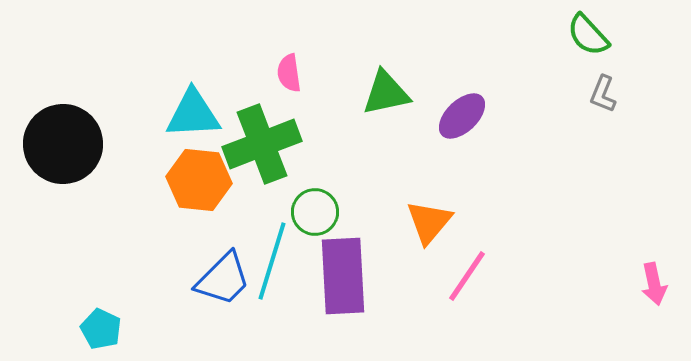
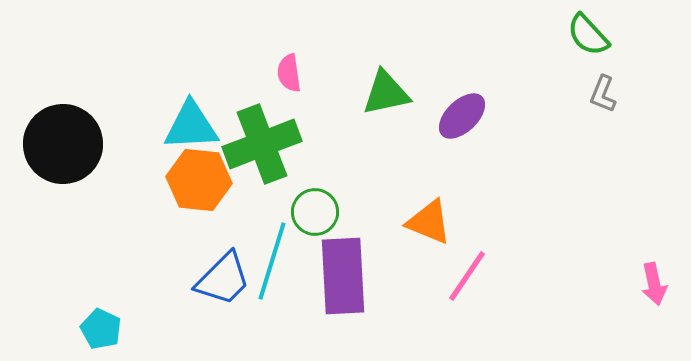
cyan triangle: moved 2 px left, 12 px down
orange triangle: rotated 48 degrees counterclockwise
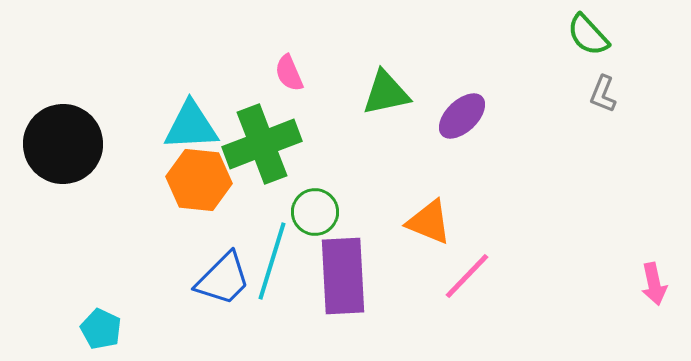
pink semicircle: rotated 15 degrees counterclockwise
pink line: rotated 10 degrees clockwise
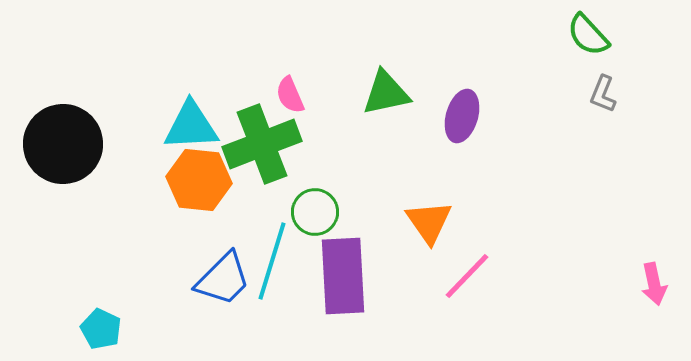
pink semicircle: moved 1 px right, 22 px down
purple ellipse: rotated 30 degrees counterclockwise
orange triangle: rotated 33 degrees clockwise
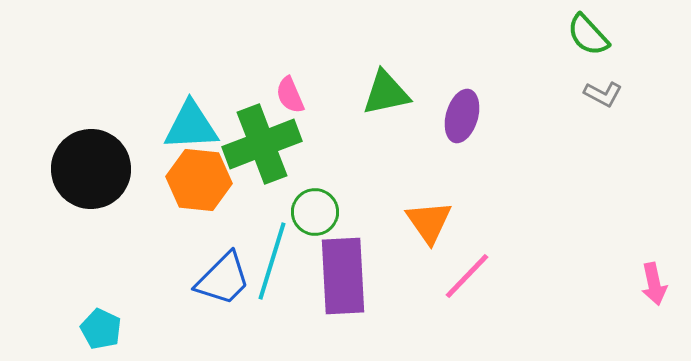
gray L-shape: rotated 84 degrees counterclockwise
black circle: moved 28 px right, 25 px down
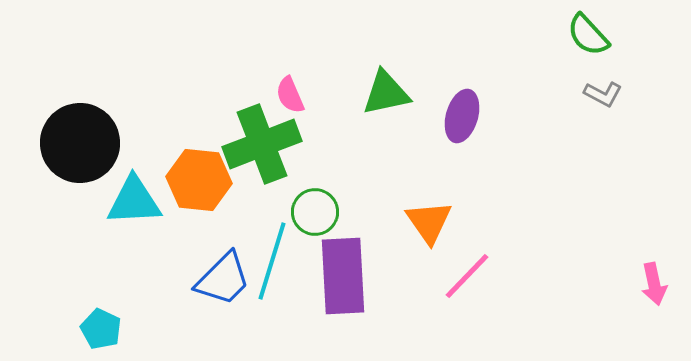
cyan triangle: moved 57 px left, 75 px down
black circle: moved 11 px left, 26 px up
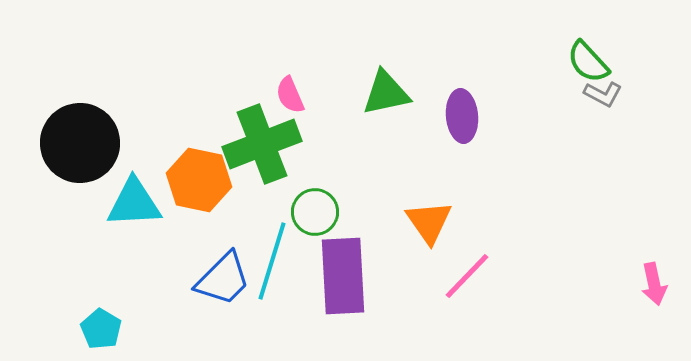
green semicircle: moved 27 px down
purple ellipse: rotated 21 degrees counterclockwise
orange hexagon: rotated 6 degrees clockwise
cyan triangle: moved 2 px down
cyan pentagon: rotated 6 degrees clockwise
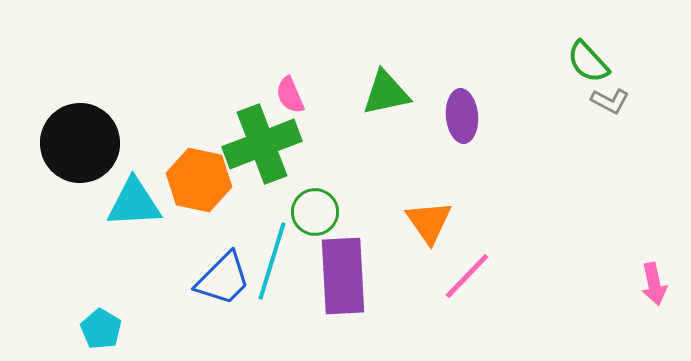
gray L-shape: moved 7 px right, 7 px down
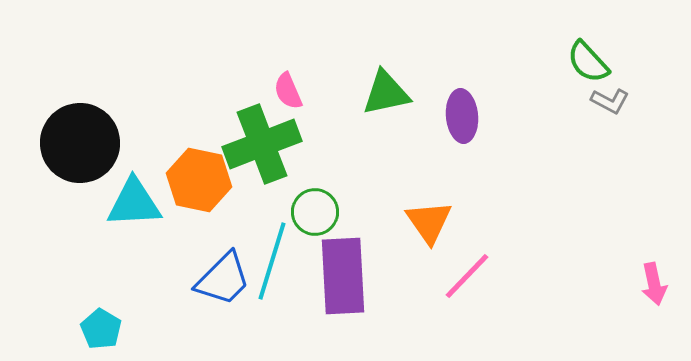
pink semicircle: moved 2 px left, 4 px up
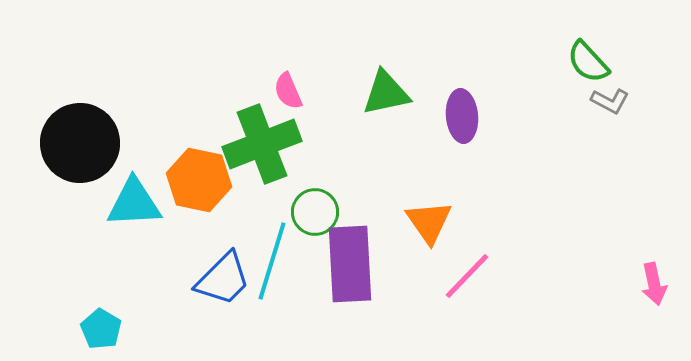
purple rectangle: moved 7 px right, 12 px up
